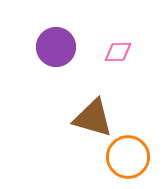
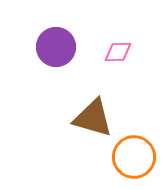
orange circle: moved 6 px right
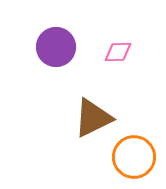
brown triangle: rotated 42 degrees counterclockwise
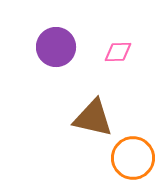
brown triangle: rotated 39 degrees clockwise
orange circle: moved 1 px left, 1 px down
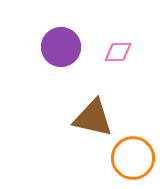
purple circle: moved 5 px right
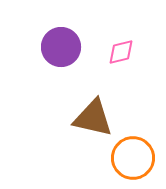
pink diamond: moved 3 px right; rotated 12 degrees counterclockwise
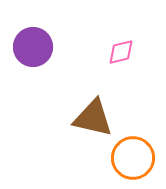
purple circle: moved 28 px left
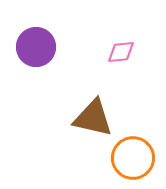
purple circle: moved 3 px right
pink diamond: rotated 8 degrees clockwise
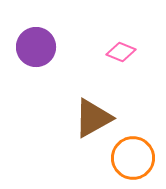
pink diamond: rotated 28 degrees clockwise
brown triangle: rotated 42 degrees counterclockwise
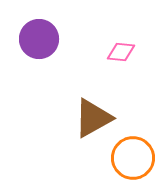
purple circle: moved 3 px right, 8 px up
pink diamond: rotated 16 degrees counterclockwise
